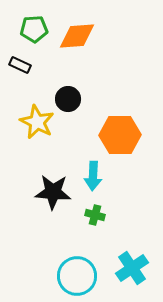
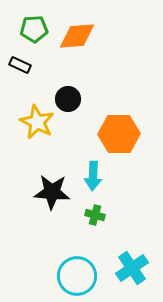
orange hexagon: moved 1 px left, 1 px up
black star: moved 1 px left
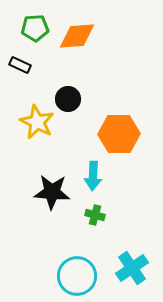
green pentagon: moved 1 px right, 1 px up
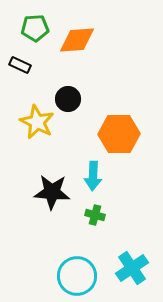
orange diamond: moved 4 px down
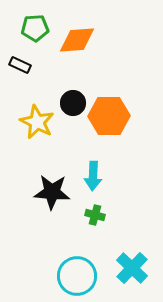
black circle: moved 5 px right, 4 px down
orange hexagon: moved 10 px left, 18 px up
cyan cross: rotated 12 degrees counterclockwise
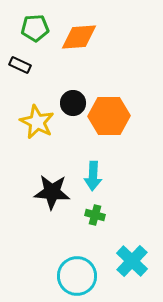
orange diamond: moved 2 px right, 3 px up
cyan cross: moved 7 px up
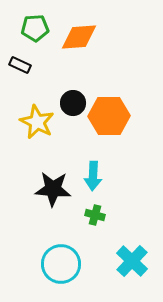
black star: moved 1 px right, 3 px up
cyan circle: moved 16 px left, 12 px up
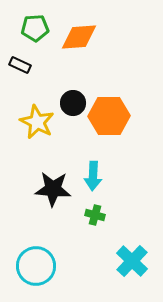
cyan circle: moved 25 px left, 2 px down
